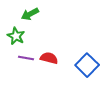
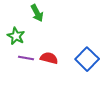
green arrow: moved 7 px right, 1 px up; rotated 90 degrees counterclockwise
blue square: moved 6 px up
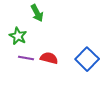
green star: moved 2 px right
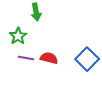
green arrow: moved 1 px left, 1 px up; rotated 18 degrees clockwise
green star: rotated 12 degrees clockwise
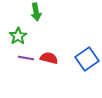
blue square: rotated 10 degrees clockwise
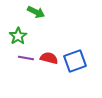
green arrow: rotated 54 degrees counterclockwise
blue square: moved 12 px left, 2 px down; rotated 15 degrees clockwise
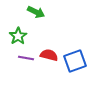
red semicircle: moved 3 px up
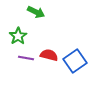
blue square: rotated 15 degrees counterclockwise
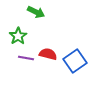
red semicircle: moved 1 px left, 1 px up
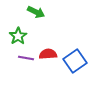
red semicircle: rotated 18 degrees counterclockwise
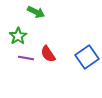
red semicircle: rotated 120 degrees counterclockwise
blue square: moved 12 px right, 4 px up
